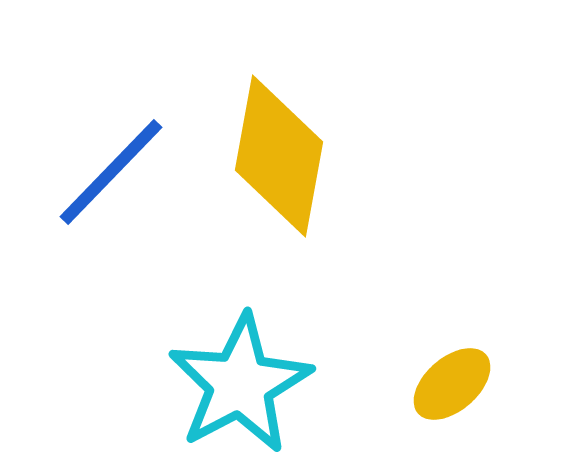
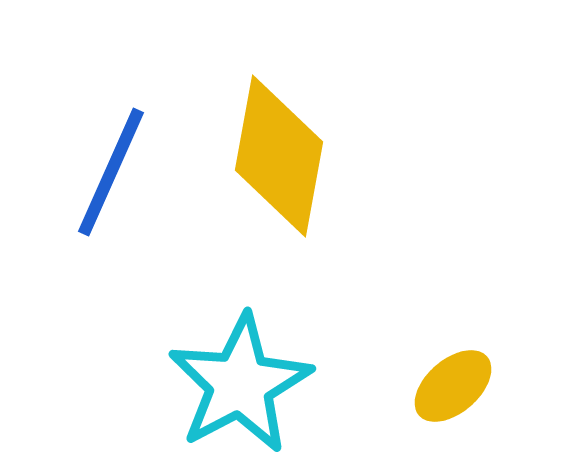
blue line: rotated 20 degrees counterclockwise
yellow ellipse: moved 1 px right, 2 px down
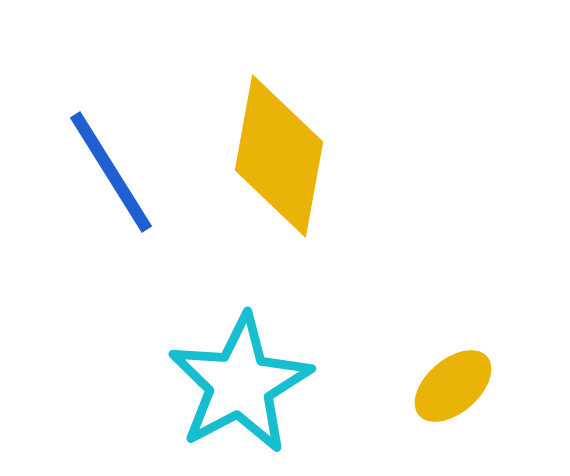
blue line: rotated 56 degrees counterclockwise
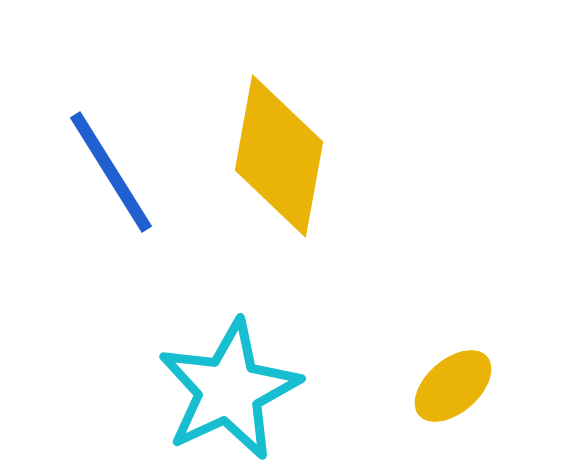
cyan star: moved 11 px left, 6 px down; rotated 3 degrees clockwise
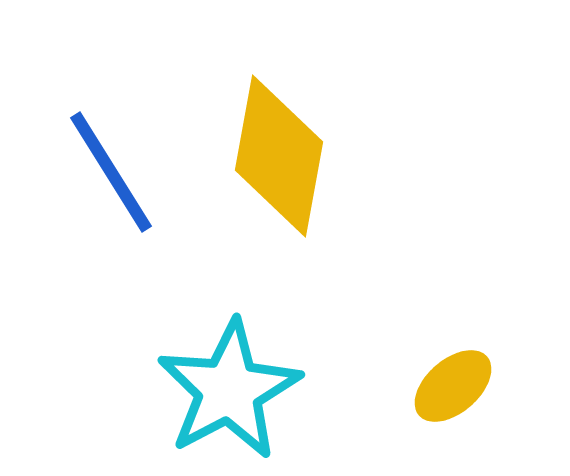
cyan star: rotated 3 degrees counterclockwise
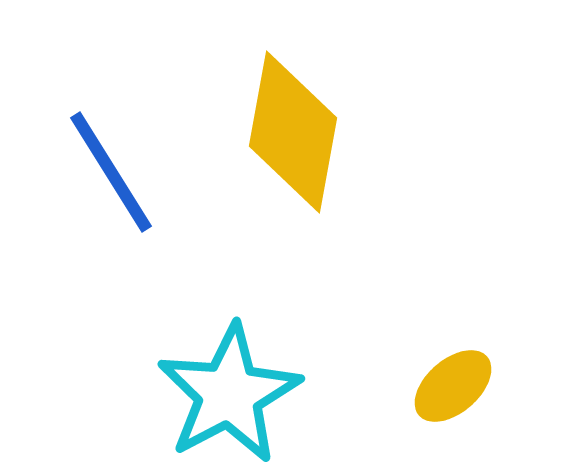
yellow diamond: moved 14 px right, 24 px up
cyan star: moved 4 px down
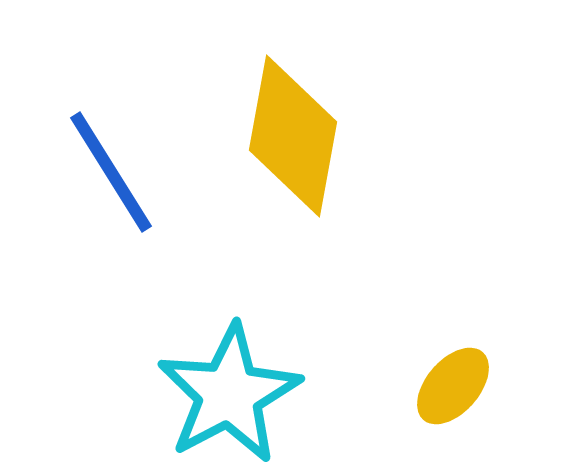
yellow diamond: moved 4 px down
yellow ellipse: rotated 8 degrees counterclockwise
